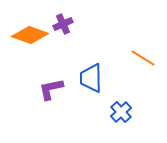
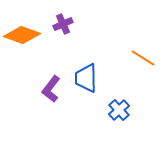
orange diamond: moved 8 px left
blue trapezoid: moved 5 px left
purple L-shape: rotated 40 degrees counterclockwise
blue cross: moved 2 px left, 2 px up
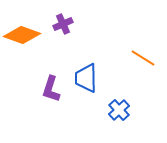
purple L-shape: rotated 20 degrees counterclockwise
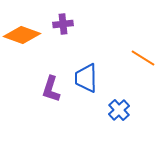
purple cross: rotated 18 degrees clockwise
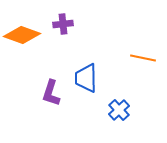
orange line: rotated 20 degrees counterclockwise
purple L-shape: moved 4 px down
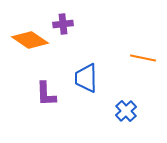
orange diamond: moved 8 px right, 5 px down; rotated 15 degrees clockwise
purple L-shape: moved 5 px left, 1 px down; rotated 20 degrees counterclockwise
blue cross: moved 7 px right, 1 px down
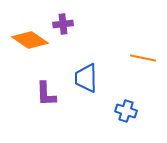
blue cross: rotated 30 degrees counterclockwise
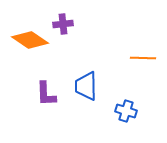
orange line: rotated 10 degrees counterclockwise
blue trapezoid: moved 8 px down
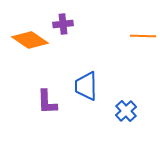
orange line: moved 22 px up
purple L-shape: moved 1 px right, 8 px down
blue cross: rotated 30 degrees clockwise
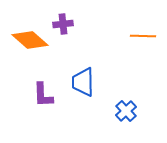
orange diamond: rotated 6 degrees clockwise
blue trapezoid: moved 3 px left, 4 px up
purple L-shape: moved 4 px left, 7 px up
